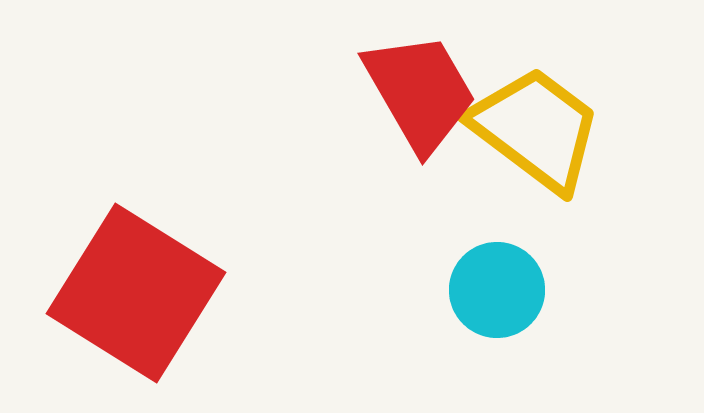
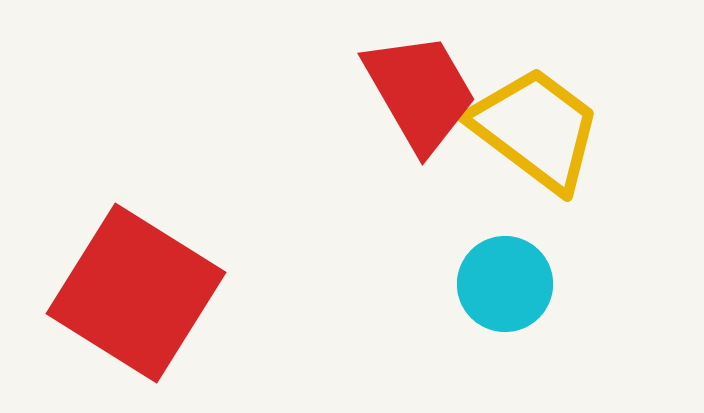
cyan circle: moved 8 px right, 6 px up
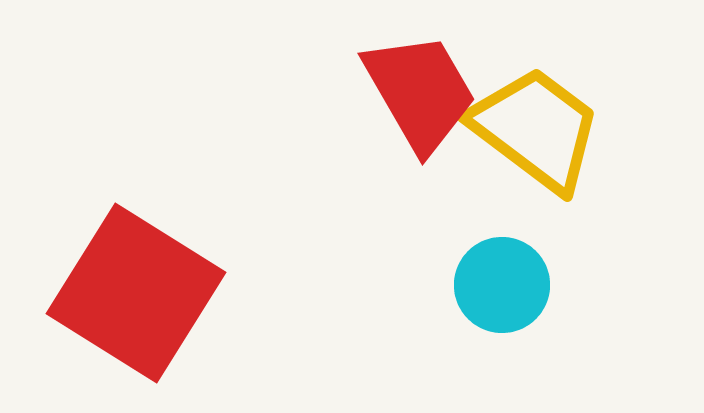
cyan circle: moved 3 px left, 1 px down
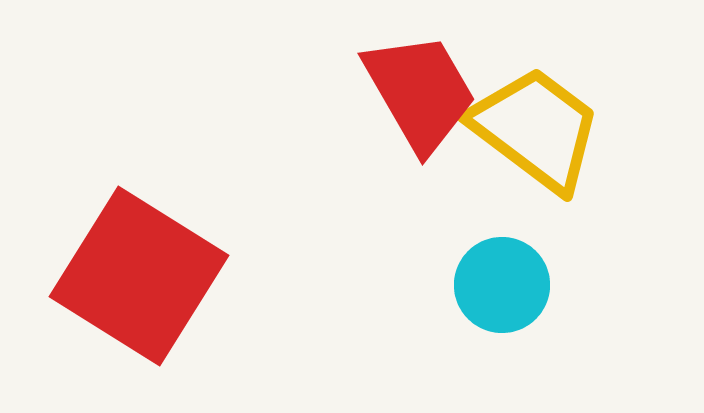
red square: moved 3 px right, 17 px up
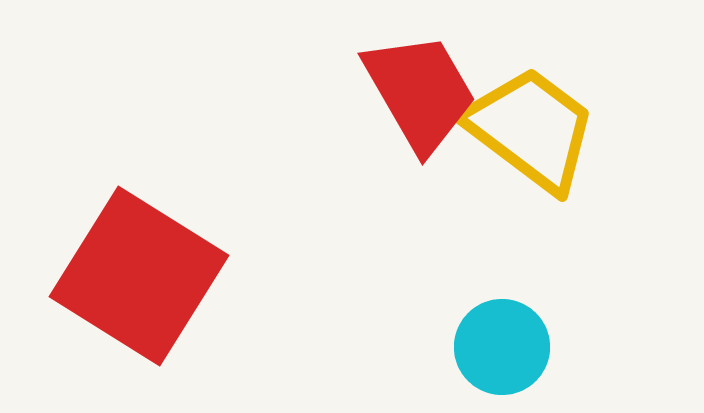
yellow trapezoid: moved 5 px left
cyan circle: moved 62 px down
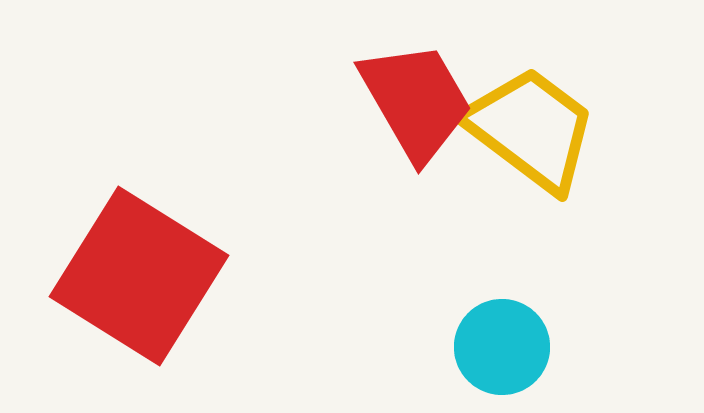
red trapezoid: moved 4 px left, 9 px down
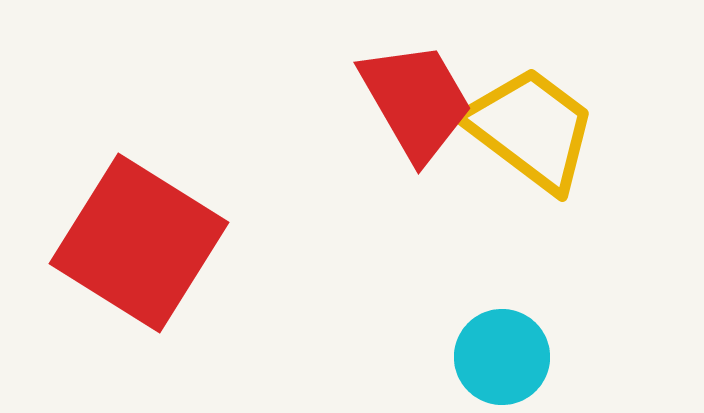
red square: moved 33 px up
cyan circle: moved 10 px down
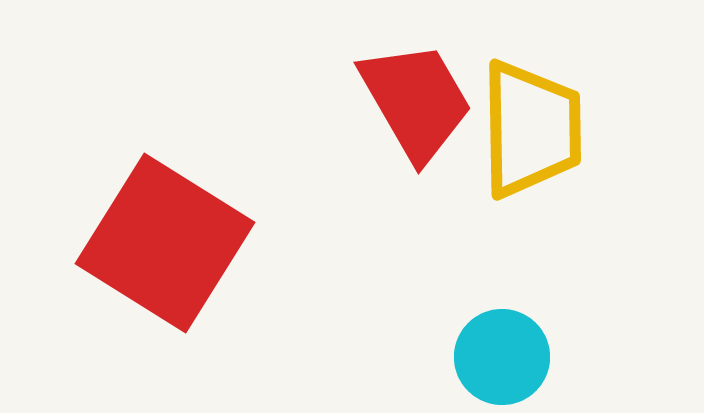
yellow trapezoid: rotated 52 degrees clockwise
red square: moved 26 px right
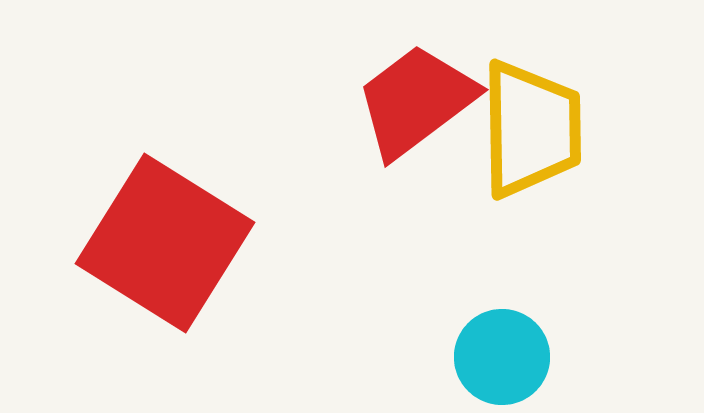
red trapezoid: rotated 97 degrees counterclockwise
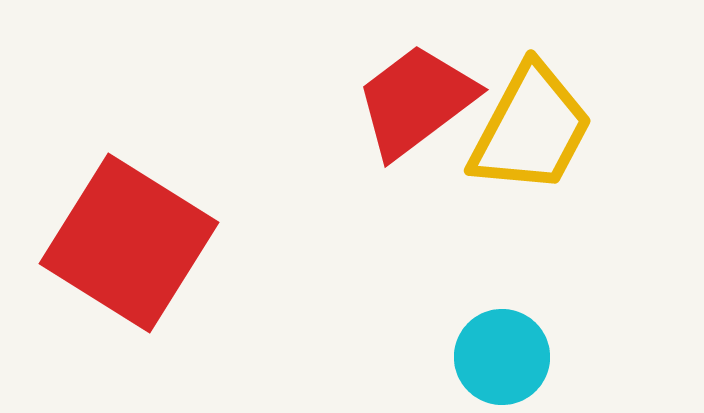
yellow trapezoid: rotated 29 degrees clockwise
red square: moved 36 px left
